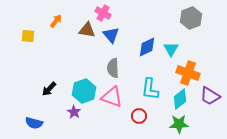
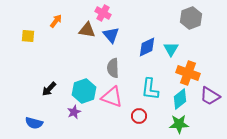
purple star: rotated 16 degrees clockwise
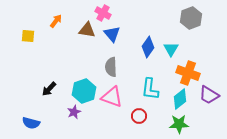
blue triangle: moved 1 px right, 1 px up
blue diamond: moved 1 px right; rotated 30 degrees counterclockwise
gray semicircle: moved 2 px left, 1 px up
purple trapezoid: moved 1 px left, 1 px up
blue semicircle: moved 3 px left
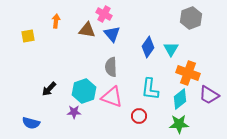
pink cross: moved 1 px right, 1 px down
orange arrow: rotated 32 degrees counterclockwise
yellow square: rotated 16 degrees counterclockwise
purple star: rotated 24 degrees clockwise
